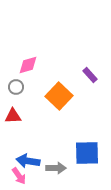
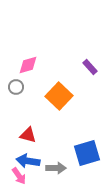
purple rectangle: moved 8 px up
red triangle: moved 15 px right, 19 px down; rotated 18 degrees clockwise
blue square: rotated 16 degrees counterclockwise
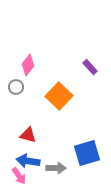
pink diamond: rotated 35 degrees counterclockwise
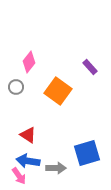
pink diamond: moved 1 px right, 3 px up
orange square: moved 1 px left, 5 px up; rotated 8 degrees counterclockwise
red triangle: rotated 18 degrees clockwise
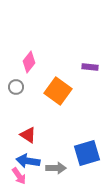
purple rectangle: rotated 42 degrees counterclockwise
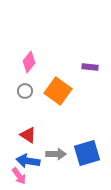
gray circle: moved 9 px right, 4 px down
gray arrow: moved 14 px up
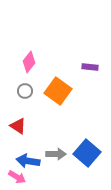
red triangle: moved 10 px left, 9 px up
blue square: rotated 32 degrees counterclockwise
pink arrow: moved 2 px left, 1 px down; rotated 24 degrees counterclockwise
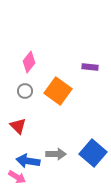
red triangle: rotated 12 degrees clockwise
blue square: moved 6 px right
